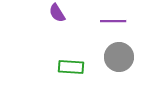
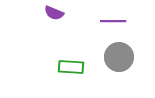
purple semicircle: moved 3 px left; rotated 36 degrees counterclockwise
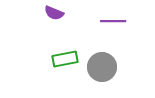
gray circle: moved 17 px left, 10 px down
green rectangle: moved 6 px left, 8 px up; rotated 15 degrees counterclockwise
